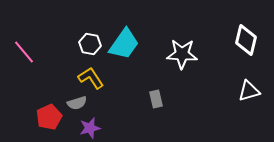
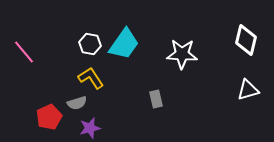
white triangle: moved 1 px left, 1 px up
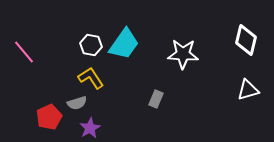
white hexagon: moved 1 px right, 1 px down
white star: moved 1 px right
gray rectangle: rotated 36 degrees clockwise
purple star: rotated 15 degrees counterclockwise
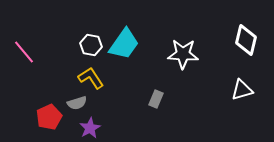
white triangle: moved 6 px left
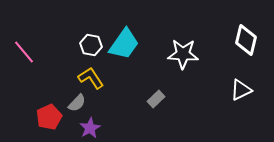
white triangle: moved 1 px left; rotated 10 degrees counterclockwise
gray rectangle: rotated 24 degrees clockwise
gray semicircle: rotated 30 degrees counterclockwise
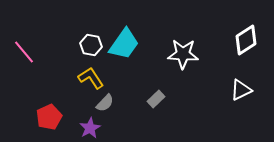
white diamond: rotated 44 degrees clockwise
gray semicircle: moved 28 px right
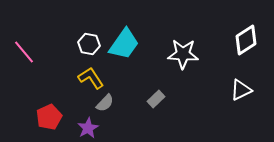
white hexagon: moved 2 px left, 1 px up
purple star: moved 2 px left
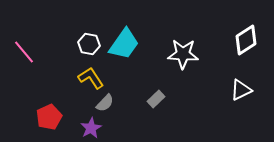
purple star: moved 3 px right
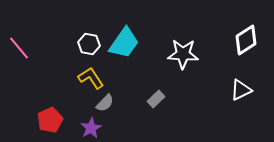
cyan trapezoid: moved 1 px up
pink line: moved 5 px left, 4 px up
red pentagon: moved 1 px right, 3 px down
